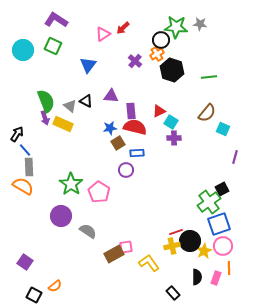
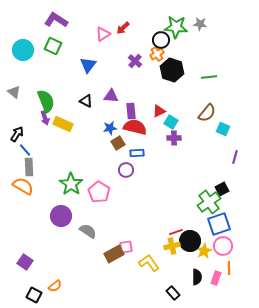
gray triangle at (70, 106): moved 56 px left, 14 px up
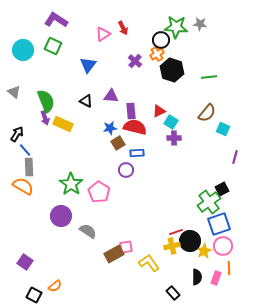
red arrow at (123, 28): rotated 72 degrees counterclockwise
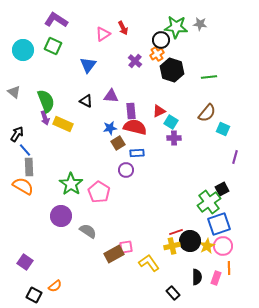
yellow star at (204, 251): moved 3 px right, 5 px up
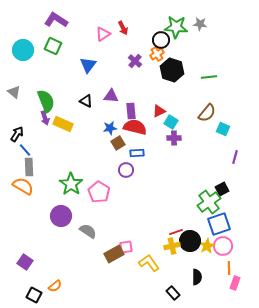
pink rectangle at (216, 278): moved 19 px right, 5 px down
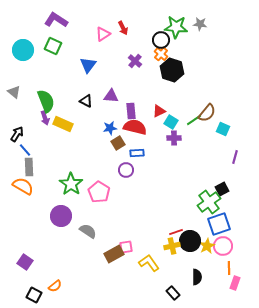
orange cross at (157, 54): moved 4 px right; rotated 16 degrees counterclockwise
green line at (209, 77): moved 15 px left, 43 px down; rotated 28 degrees counterclockwise
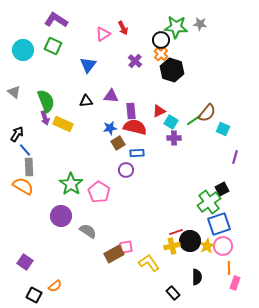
black triangle at (86, 101): rotated 32 degrees counterclockwise
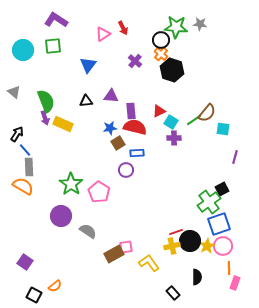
green square at (53, 46): rotated 30 degrees counterclockwise
cyan square at (223, 129): rotated 16 degrees counterclockwise
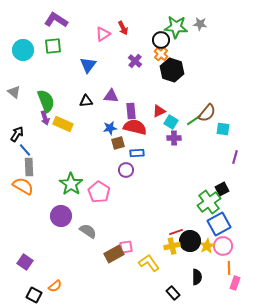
brown square at (118, 143): rotated 16 degrees clockwise
blue square at (219, 224): rotated 10 degrees counterclockwise
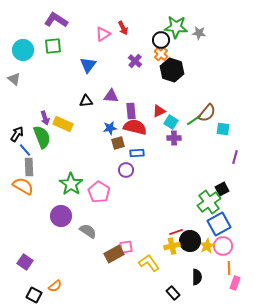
gray star at (200, 24): moved 1 px left, 9 px down
gray triangle at (14, 92): moved 13 px up
green semicircle at (46, 101): moved 4 px left, 36 px down
